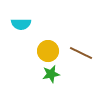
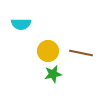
brown line: rotated 15 degrees counterclockwise
green star: moved 2 px right
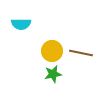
yellow circle: moved 4 px right
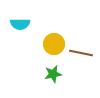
cyan semicircle: moved 1 px left
yellow circle: moved 2 px right, 7 px up
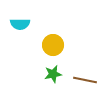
yellow circle: moved 1 px left, 1 px down
brown line: moved 4 px right, 27 px down
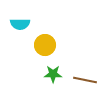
yellow circle: moved 8 px left
green star: rotated 12 degrees clockwise
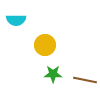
cyan semicircle: moved 4 px left, 4 px up
